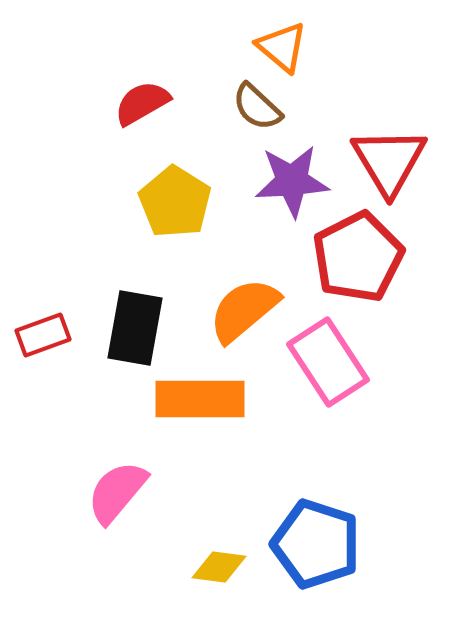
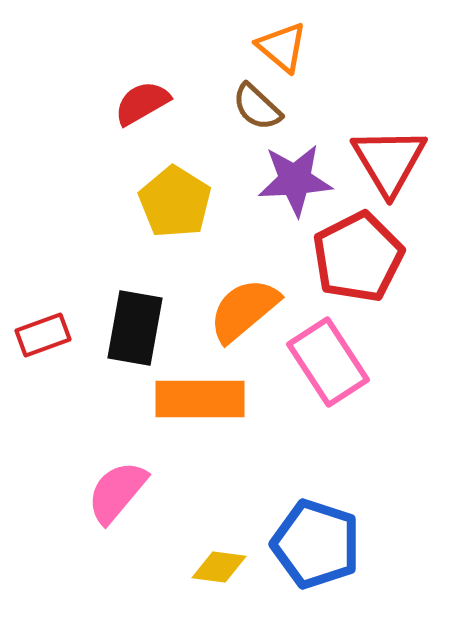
purple star: moved 3 px right, 1 px up
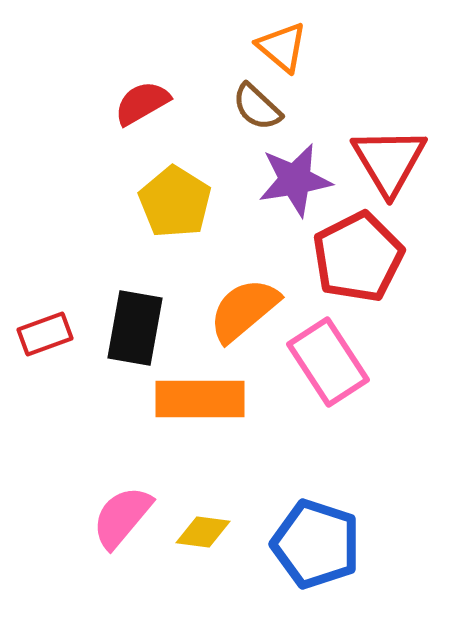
purple star: rotated 6 degrees counterclockwise
red rectangle: moved 2 px right, 1 px up
pink semicircle: moved 5 px right, 25 px down
yellow diamond: moved 16 px left, 35 px up
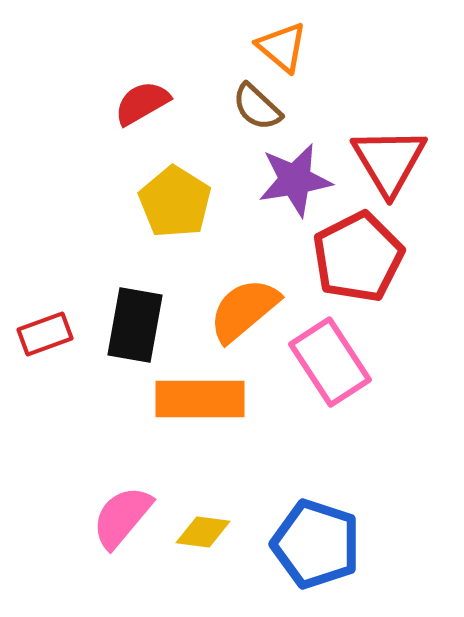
black rectangle: moved 3 px up
pink rectangle: moved 2 px right
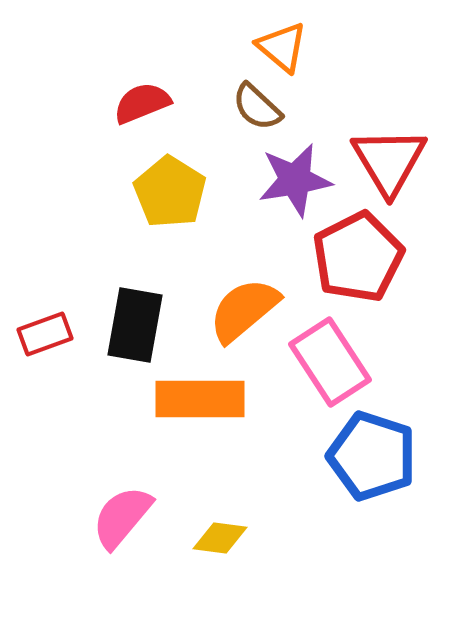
red semicircle: rotated 8 degrees clockwise
yellow pentagon: moved 5 px left, 10 px up
yellow diamond: moved 17 px right, 6 px down
blue pentagon: moved 56 px right, 88 px up
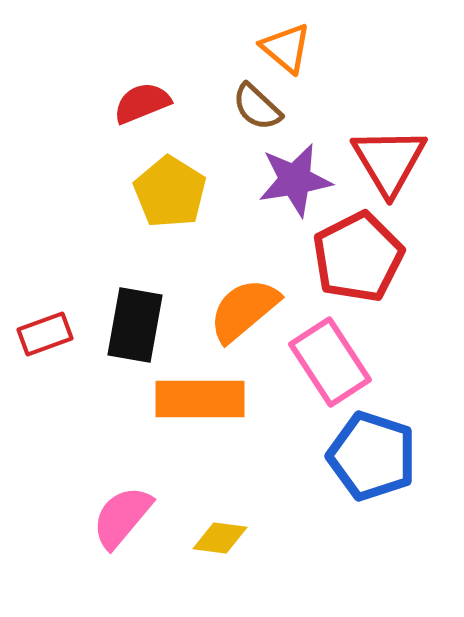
orange triangle: moved 4 px right, 1 px down
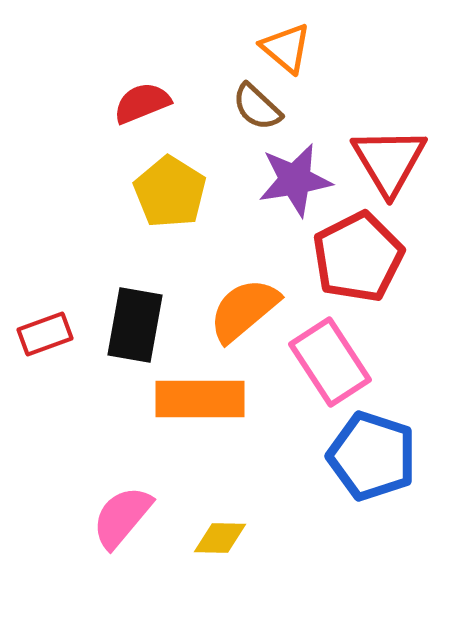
yellow diamond: rotated 6 degrees counterclockwise
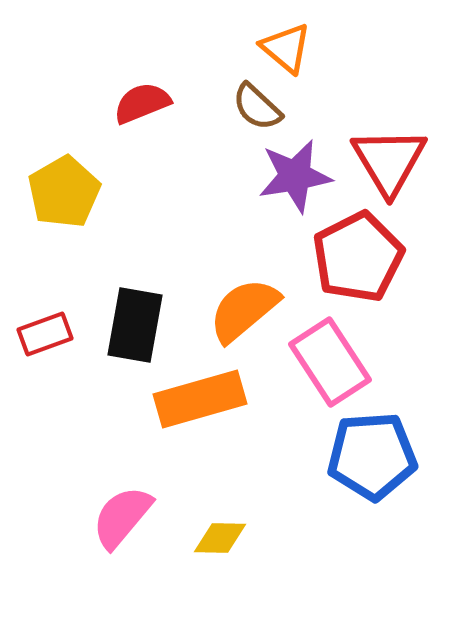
purple star: moved 4 px up
yellow pentagon: moved 106 px left; rotated 10 degrees clockwise
orange rectangle: rotated 16 degrees counterclockwise
blue pentagon: rotated 22 degrees counterclockwise
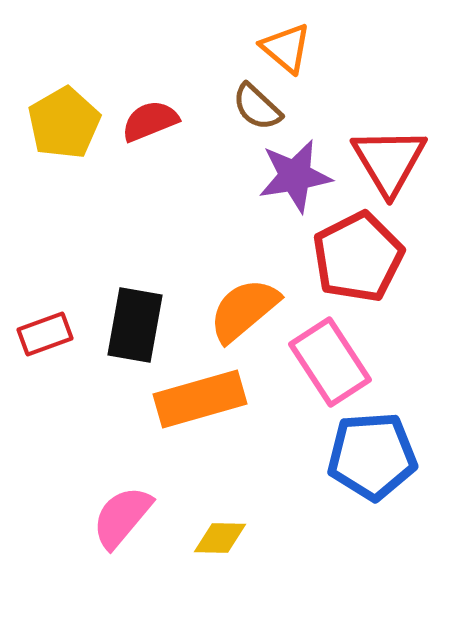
red semicircle: moved 8 px right, 18 px down
yellow pentagon: moved 69 px up
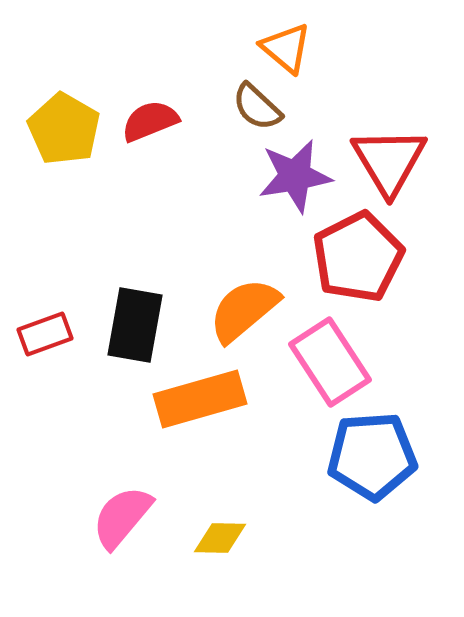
yellow pentagon: moved 6 px down; rotated 12 degrees counterclockwise
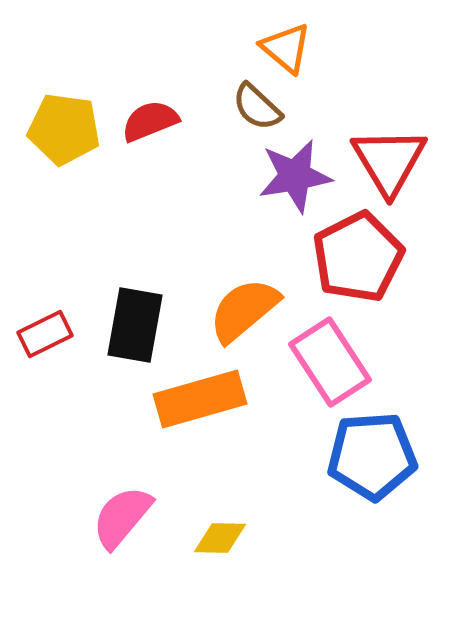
yellow pentagon: rotated 22 degrees counterclockwise
red rectangle: rotated 6 degrees counterclockwise
